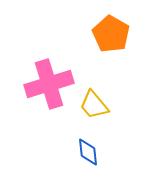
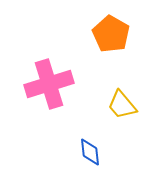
yellow trapezoid: moved 28 px right
blue diamond: moved 2 px right
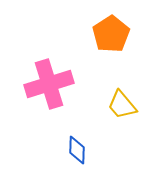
orange pentagon: rotated 9 degrees clockwise
blue diamond: moved 13 px left, 2 px up; rotated 8 degrees clockwise
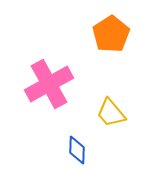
pink cross: rotated 12 degrees counterclockwise
yellow trapezoid: moved 11 px left, 8 px down
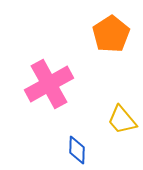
yellow trapezoid: moved 11 px right, 7 px down
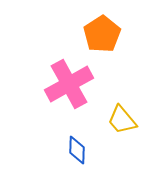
orange pentagon: moved 9 px left
pink cross: moved 20 px right
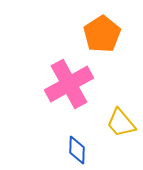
yellow trapezoid: moved 1 px left, 3 px down
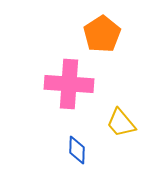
pink cross: rotated 33 degrees clockwise
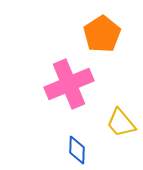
pink cross: rotated 27 degrees counterclockwise
